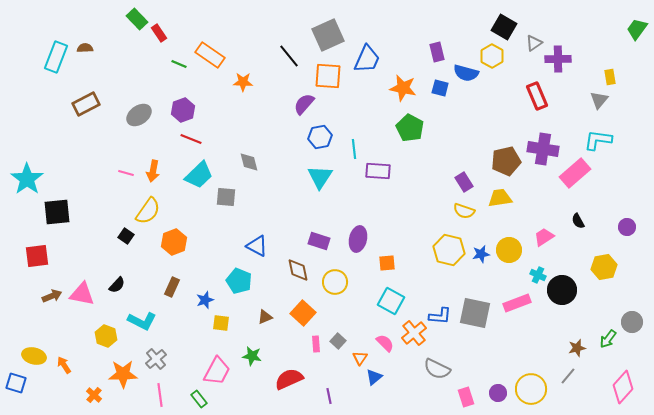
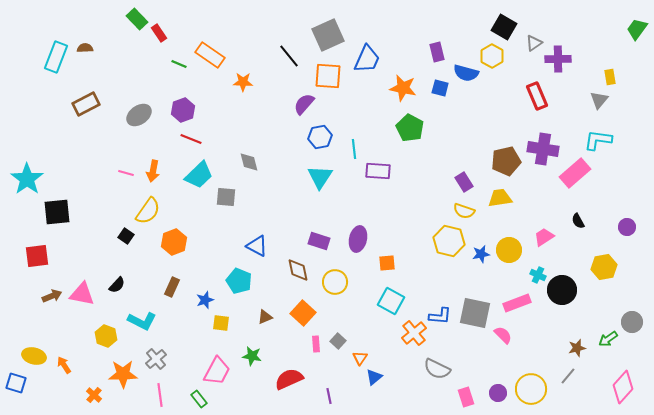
yellow hexagon at (449, 250): moved 9 px up
green arrow at (608, 339): rotated 18 degrees clockwise
pink semicircle at (385, 343): moved 118 px right, 8 px up
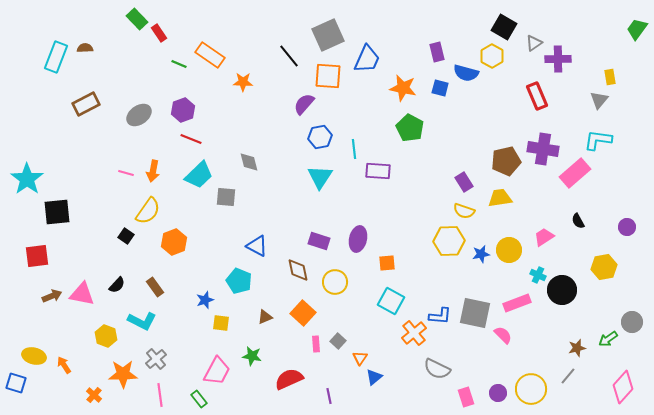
yellow hexagon at (449, 241): rotated 16 degrees counterclockwise
brown rectangle at (172, 287): moved 17 px left; rotated 60 degrees counterclockwise
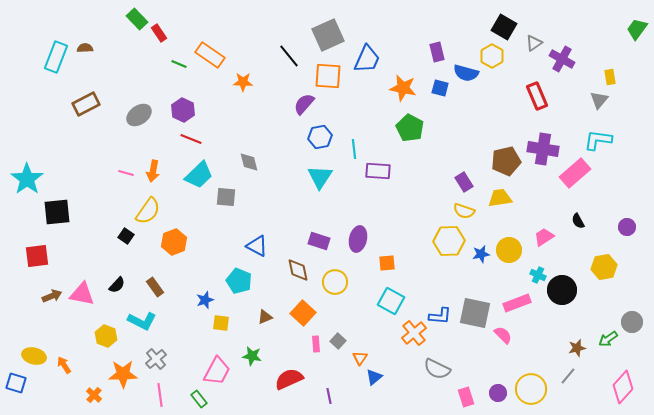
purple cross at (558, 59): moved 4 px right; rotated 30 degrees clockwise
purple hexagon at (183, 110): rotated 15 degrees counterclockwise
